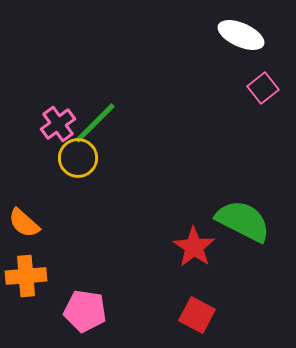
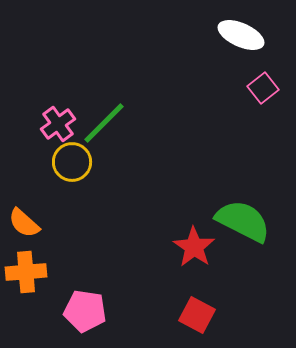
green line: moved 9 px right
yellow circle: moved 6 px left, 4 px down
orange cross: moved 4 px up
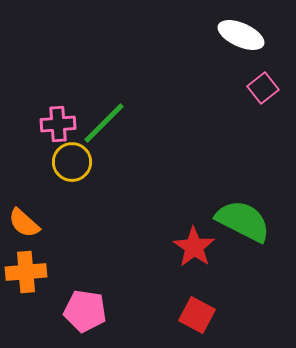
pink cross: rotated 32 degrees clockwise
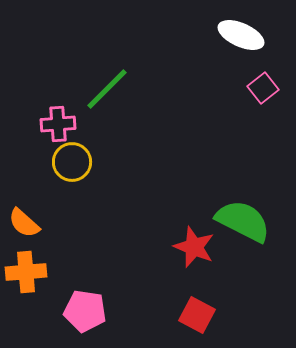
green line: moved 3 px right, 34 px up
red star: rotated 12 degrees counterclockwise
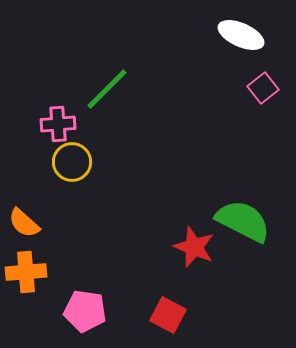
red square: moved 29 px left
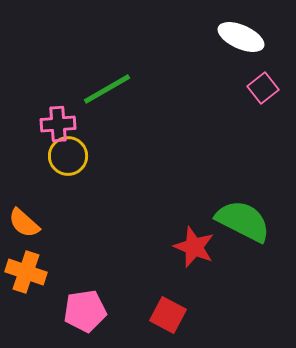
white ellipse: moved 2 px down
green line: rotated 15 degrees clockwise
yellow circle: moved 4 px left, 6 px up
orange cross: rotated 24 degrees clockwise
pink pentagon: rotated 18 degrees counterclockwise
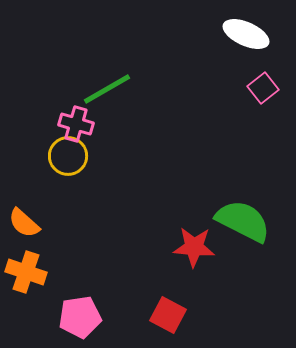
white ellipse: moved 5 px right, 3 px up
pink cross: moved 18 px right; rotated 20 degrees clockwise
red star: rotated 18 degrees counterclockwise
pink pentagon: moved 5 px left, 6 px down
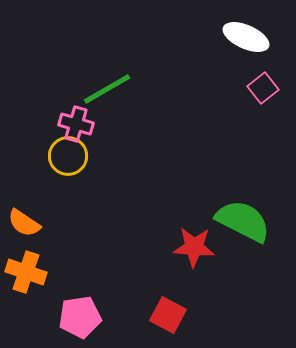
white ellipse: moved 3 px down
orange semicircle: rotated 8 degrees counterclockwise
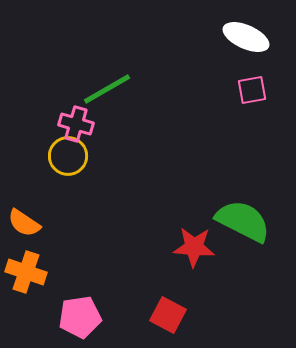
pink square: moved 11 px left, 2 px down; rotated 28 degrees clockwise
